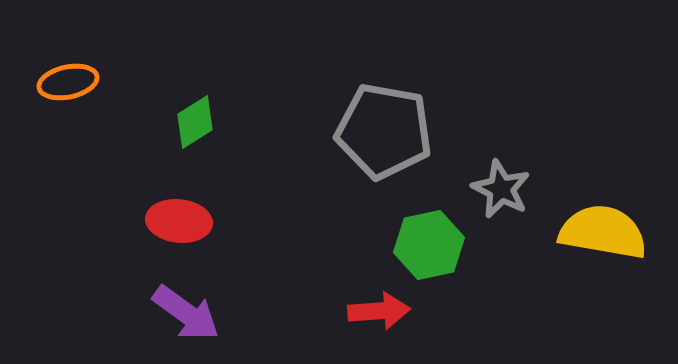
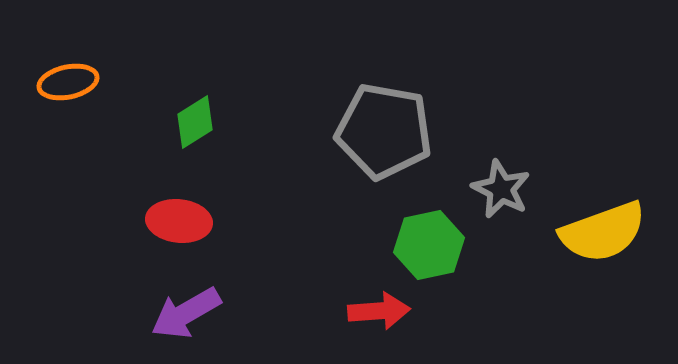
yellow semicircle: rotated 150 degrees clockwise
purple arrow: rotated 114 degrees clockwise
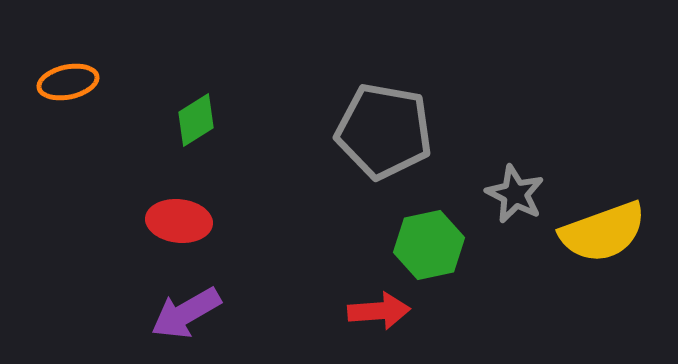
green diamond: moved 1 px right, 2 px up
gray star: moved 14 px right, 5 px down
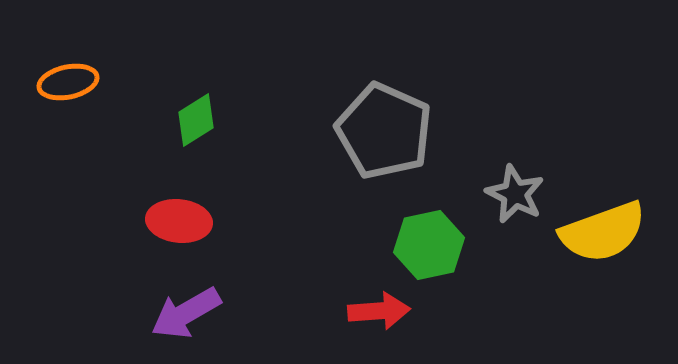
gray pentagon: rotated 14 degrees clockwise
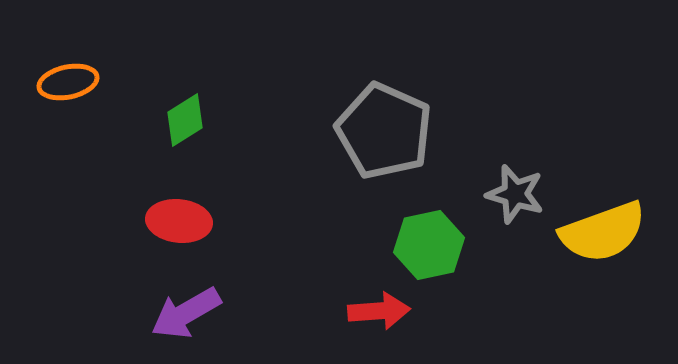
green diamond: moved 11 px left
gray star: rotated 10 degrees counterclockwise
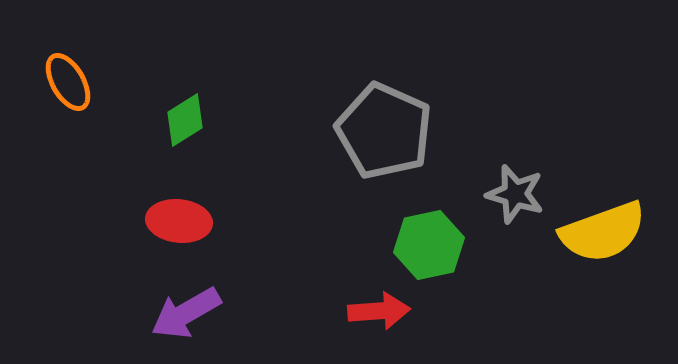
orange ellipse: rotated 72 degrees clockwise
